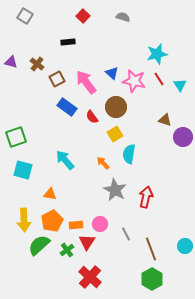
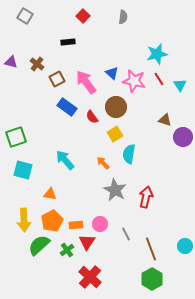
gray semicircle: rotated 80 degrees clockwise
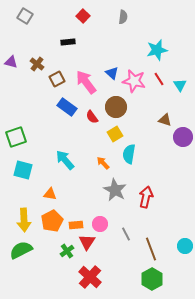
cyan star: moved 4 px up
green semicircle: moved 18 px left, 5 px down; rotated 15 degrees clockwise
green cross: moved 1 px down
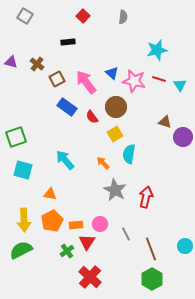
red line: rotated 40 degrees counterclockwise
brown triangle: moved 2 px down
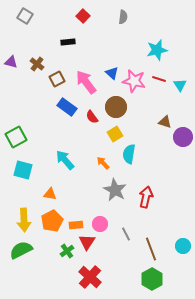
green square: rotated 10 degrees counterclockwise
cyan circle: moved 2 px left
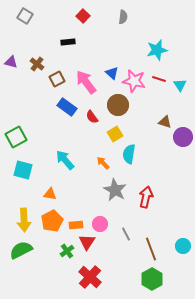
brown circle: moved 2 px right, 2 px up
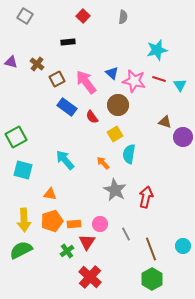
orange pentagon: rotated 10 degrees clockwise
orange rectangle: moved 2 px left, 1 px up
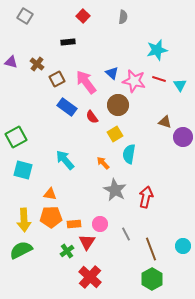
orange pentagon: moved 1 px left, 4 px up; rotated 15 degrees clockwise
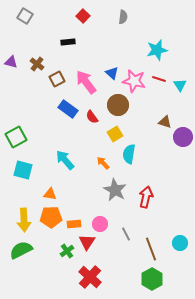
blue rectangle: moved 1 px right, 2 px down
cyan circle: moved 3 px left, 3 px up
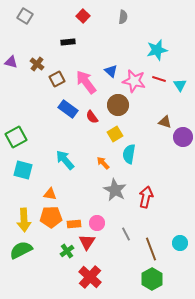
blue triangle: moved 1 px left, 2 px up
pink circle: moved 3 px left, 1 px up
